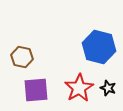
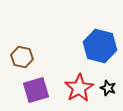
blue hexagon: moved 1 px right, 1 px up
purple square: rotated 12 degrees counterclockwise
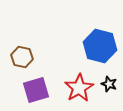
black star: moved 1 px right, 4 px up
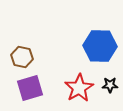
blue hexagon: rotated 12 degrees counterclockwise
black star: moved 1 px right, 1 px down; rotated 21 degrees counterclockwise
purple square: moved 6 px left, 2 px up
